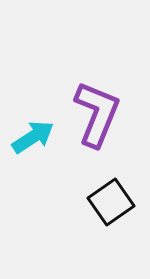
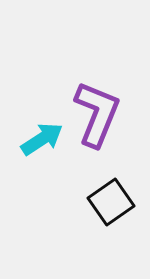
cyan arrow: moved 9 px right, 2 px down
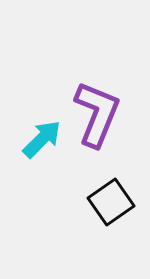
cyan arrow: rotated 12 degrees counterclockwise
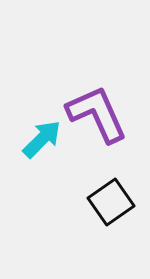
purple L-shape: rotated 46 degrees counterclockwise
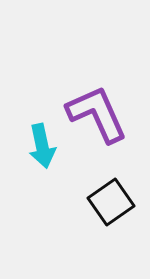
cyan arrow: moved 7 px down; rotated 123 degrees clockwise
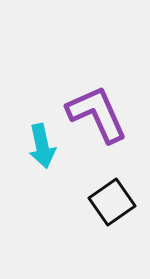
black square: moved 1 px right
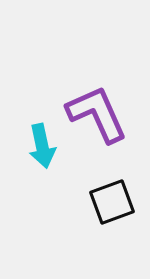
black square: rotated 15 degrees clockwise
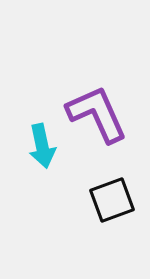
black square: moved 2 px up
